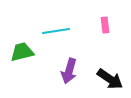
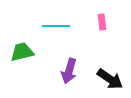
pink rectangle: moved 3 px left, 3 px up
cyan line: moved 5 px up; rotated 8 degrees clockwise
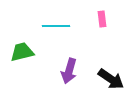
pink rectangle: moved 3 px up
black arrow: moved 1 px right
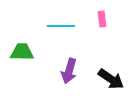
cyan line: moved 5 px right
green trapezoid: rotated 15 degrees clockwise
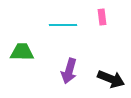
pink rectangle: moved 2 px up
cyan line: moved 2 px right, 1 px up
black arrow: rotated 12 degrees counterclockwise
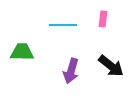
pink rectangle: moved 1 px right, 2 px down; rotated 14 degrees clockwise
purple arrow: moved 2 px right
black arrow: moved 13 px up; rotated 16 degrees clockwise
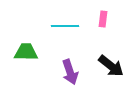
cyan line: moved 2 px right, 1 px down
green trapezoid: moved 4 px right
purple arrow: moved 1 px left, 1 px down; rotated 35 degrees counterclockwise
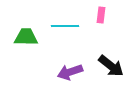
pink rectangle: moved 2 px left, 4 px up
green trapezoid: moved 15 px up
purple arrow: rotated 90 degrees clockwise
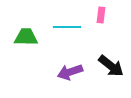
cyan line: moved 2 px right, 1 px down
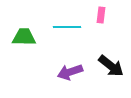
green trapezoid: moved 2 px left
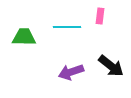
pink rectangle: moved 1 px left, 1 px down
purple arrow: moved 1 px right
